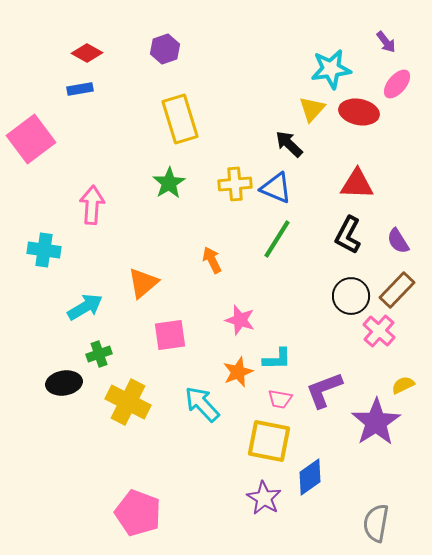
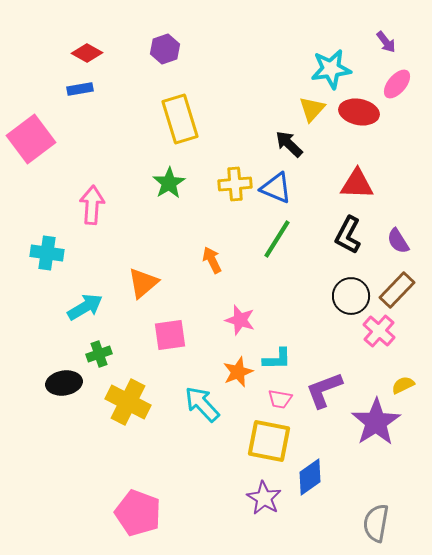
cyan cross at (44, 250): moved 3 px right, 3 px down
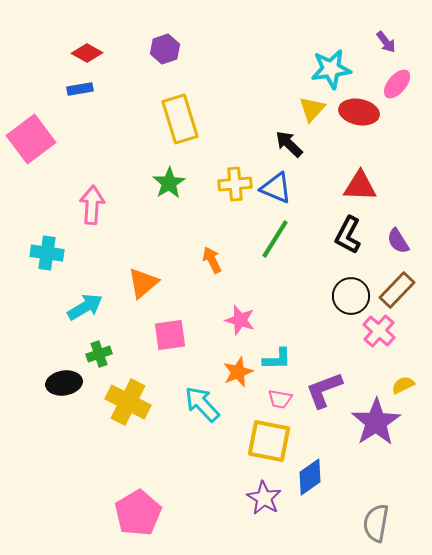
red triangle at (357, 184): moved 3 px right, 2 px down
green line at (277, 239): moved 2 px left
pink pentagon at (138, 513): rotated 21 degrees clockwise
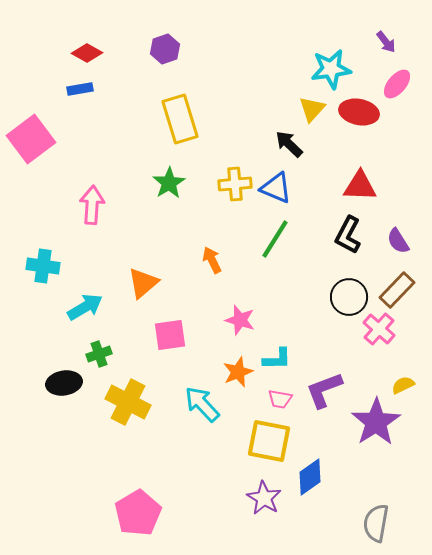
cyan cross at (47, 253): moved 4 px left, 13 px down
black circle at (351, 296): moved 2 px left, 1 px down
pink cross at (379, 331): moved 2 px up
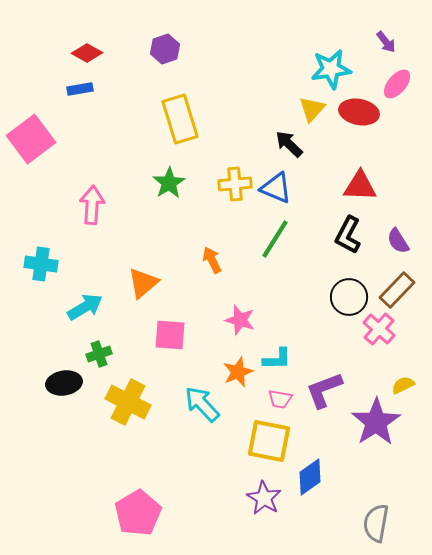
cyan cross at (43, 266): moved 2 px left, 2 px up
pink square at (170, 335): rotated 12 degrees clockwise
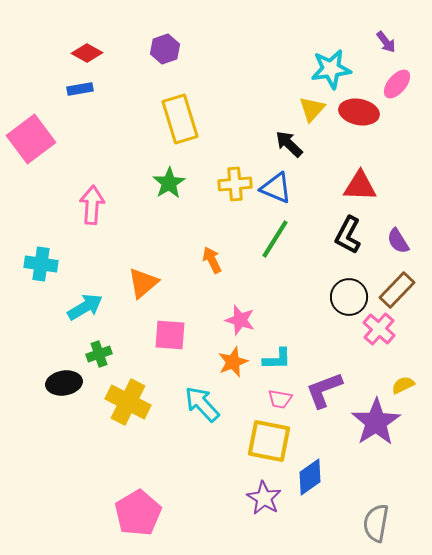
orange star at (238, 372): moved 5 px left, 10 px up
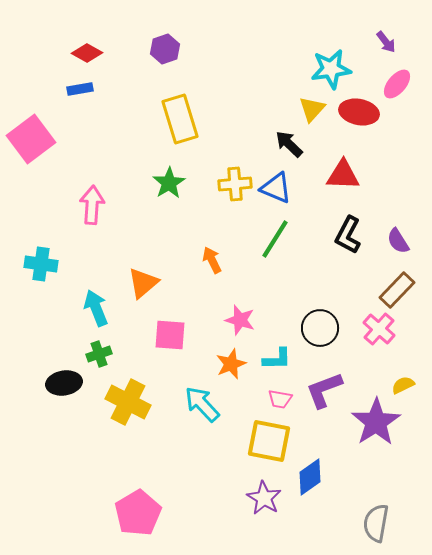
red triangle at (360, 186): moved 17 px left, 11 px up
black circle at (349, 297): moved 29 px left, 31 px down
cyan arrow at (85, 307): moved 11 px right, 1 px down; rotated 81 degrees counterclockwise
orange star at (233, 362): moved 2 px left, 2 px down
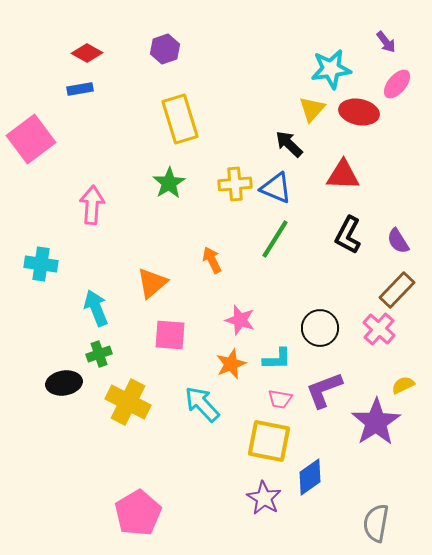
orange triangle at (143, 283): moved 9 px right
